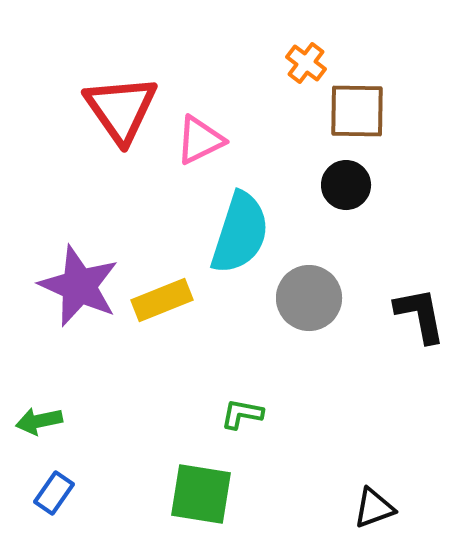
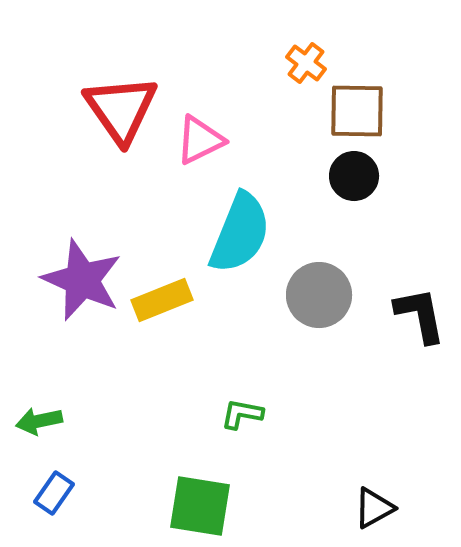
black circle: moved 8 px right, 9 px up
cyan semicircle: rotated 4 degrees clockwise
purple star: moved 3 px right, 6 px up
gray circle: moved 10 px right, 3 px up
green square: moved 1 px left, 12 px down
black triangle: rotated 9 degrees counterclockwise
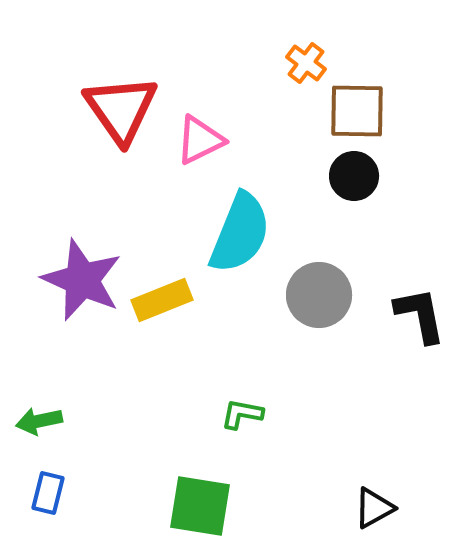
blue rectangle: moved 6 px left; rotated 21 degrees counterclockwise
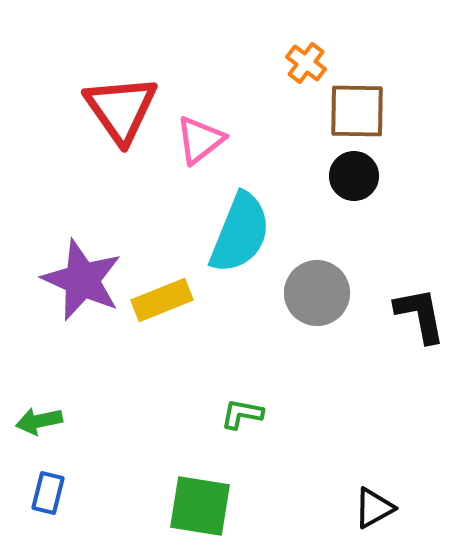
pink triangle: rotated 12 degrees counterclockwise
gray circle: moved 2 px left, 2 px up
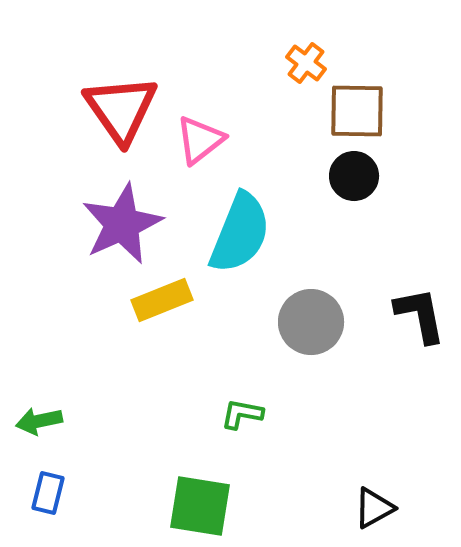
purple star: moved 40 px right, 56 px up; rotated 24 degrees clockwise
gray circle: moved 6 px left, 29 px down
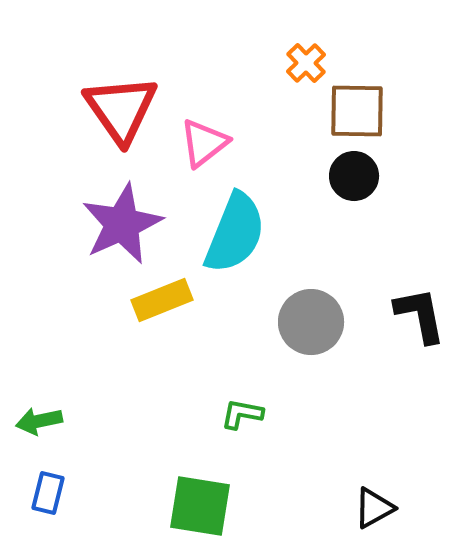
orange cross: rotated 9 degrees clockwise
pink triangle: moved 4 px right, 3 px down
cyan semicircle: moved 5 px left
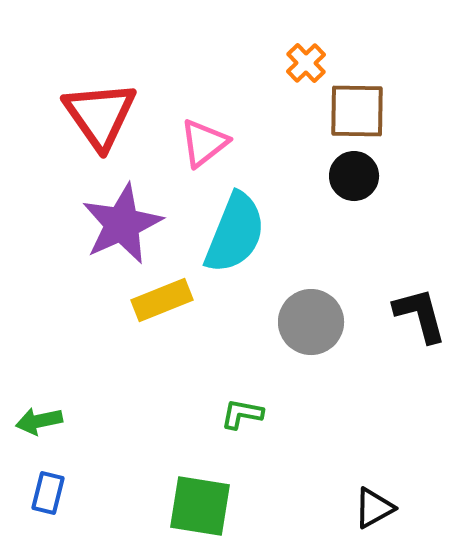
red triangle: moved 21 px left, 6 px down
black L-shape: rotated 4 degrees counterclockwise
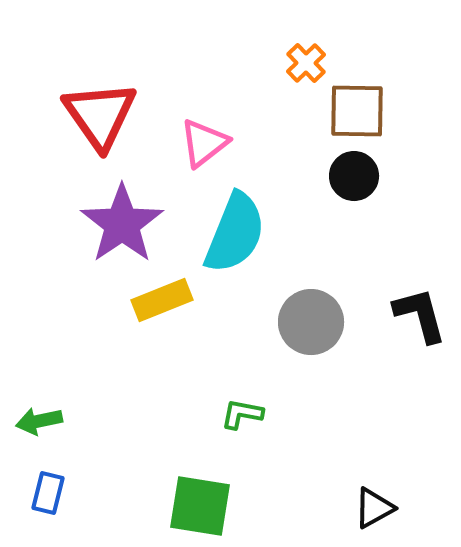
purple star: rotated 10 degrees counterclockwise
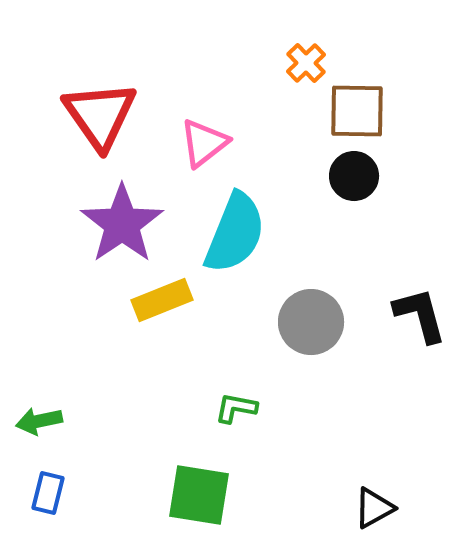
green L-shape: moved 6 px left, 6 px up
green square: moved 1 px left, 11 px up
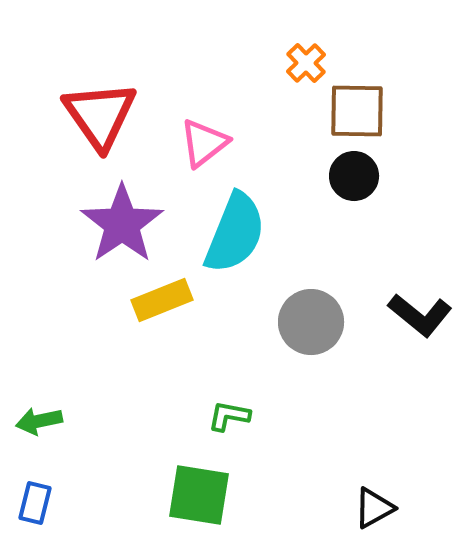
black L-shape: rotated 144 degrees clockwise
green L-shape: moved 7 px left, 8 px down
blue rectangle: moved 13 px left, 10 px down
